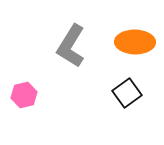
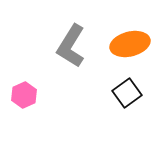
orange ellipse: moved 5 px left, 2 px down; rotated 15 degrees counterclockwise
pink hexagon: rotated 10 degrees counterclockwise
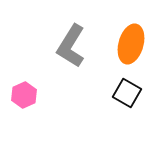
orange ellipse: moved 1 px right; rotated 60 degrees counterclockwise
black square: rotated 24 degrees counterclockwise
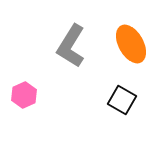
orange ellipse: rotated 45 degrees counterclockwise
black square: moved 5 px left, 7 px down
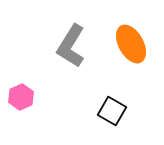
pink hexagon: moved 3 px left, 2 px down
black square: moved 10 px left, 11 px down
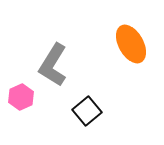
gray L-shape: moved 18 px left, 19 px down
black square: moved 25 px left; rotated 20 degrees clockwise
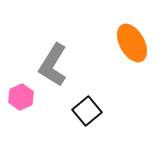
orange ellipse: moved 1 px right, 1 px up
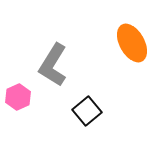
pink hexagon: moved 3 px left
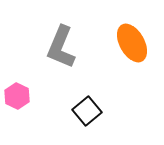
gray L-shape: moved 8 px right, 18 px up; rotated 9 degrees counterclockwise
pink hexagon: moved 1 px left, 1 px up; rotated 10 degrees counterclockwise
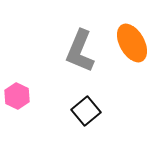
gray L-shape: moved 19 px right, 4 px down
black square: moved 1 px left
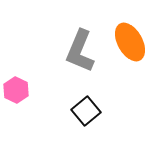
orange ellipse: moved 2 px left, 1 px up
pink hexagon: moved 1 px left, 6 px up
